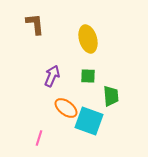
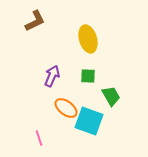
brown L-shape: moved 3 px up; rotated 70 degrees clockwise
green trapezoid: rotated 25 degrees counterclockwise
pink line: rotated 35 degrees counterclockwise
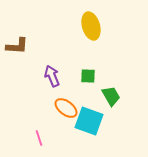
brown L-shape: moved 18 px left, 25 px down; rotated 30 degrees clockwise
yellow ellipse: moved 3 px right, 13 px up
purple arrow: rotated 45 degrees counterclockwise
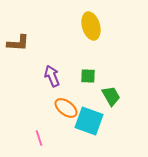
brown L-shape: moved 1 px right, 3 px up
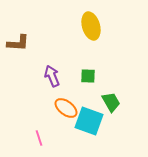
green trapezoid: moved 6 px down
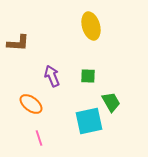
orange ellipse: moved 35 px left, 4 px up
cyan square: rotated 32 degrees counterclockwise
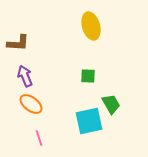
purple arrow: moved 27 px left
green trapezoid: moved 2 px down
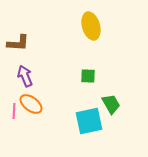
pink line: moved 25 px left, 27 px up; rotated 21 degrees clockwise
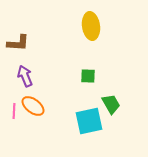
yellow ellipse: rotated 8 degrees clockwise
orange ellipse: moved 2 px right, 2 px down
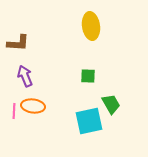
orange ellipse: rotated 30 degrees counterclockwise
